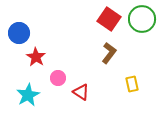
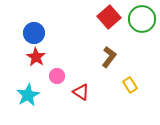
red square: moved 2 px up; rotated 15 degrees clockwise
blue circle: moved 15 px right
brown L-shape: moved 4 px down
pink circle: moved 1 px left, 2 px up
yellow rectangle: moved 2 px left, 1 px down; rotated 21 degrees counterclockwise
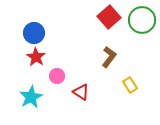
green circle: moved 1 px down
cyan star: moved 3 px right, 2 px down
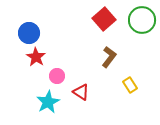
red square: moved 5 px left, 2 px down
blue circle: moved 5 px left
cyan star: moved 17 px right, 5 px down
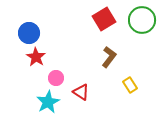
red square: rotated 10 degrees clockwise
pink circle: moved 1 px left, 2 px down
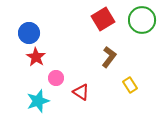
red square: moved 1 px left
cyan star: moved 10 px left, 1 px up; rotated 10 degrees clockwise
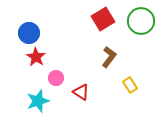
green circle: moved 1 px left, 1 px down
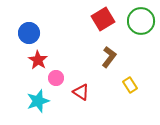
red star: moved 2 px right, 3 px down
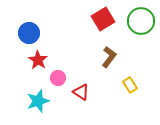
pink circle: moved 2 px right
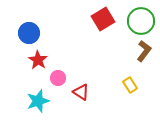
brown L-shape: moved 35 px right, 6 px up
